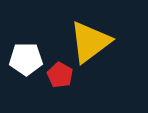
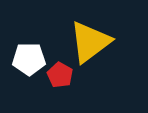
white pentagon: moved 3 px right
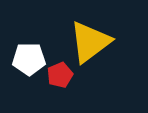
red pentagon: rotated 20 degrees clockwise
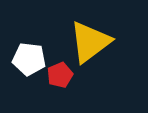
white pentagon: rotated 8 degrees clockwise
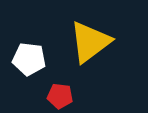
red pentagon: moved 21 px down; rotated 30 degrees clockwise
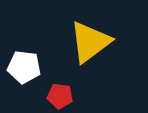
white pentagon: moved 5 px left, 8 px down
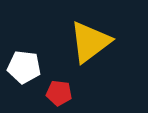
red pentagon: moved 1 px left, 3 px up
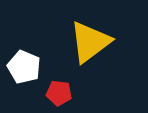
white pentagon: rotated 16 degrees clockwise
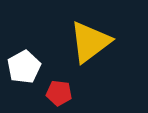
white pentagon: rotated 20 degrees clockwise
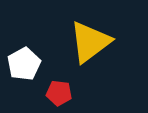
white pentagon: moved 3 px up
